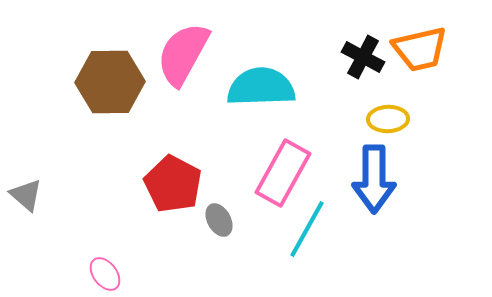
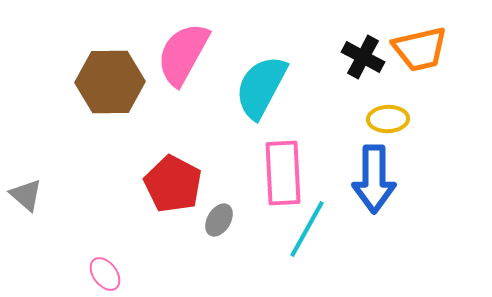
cyan semicircle: rotated 60 degrees counterclockwise
pink rectangle: rotated 32 degrees counterclockwise
gray ellipse: rotated 60 degrees clockwise
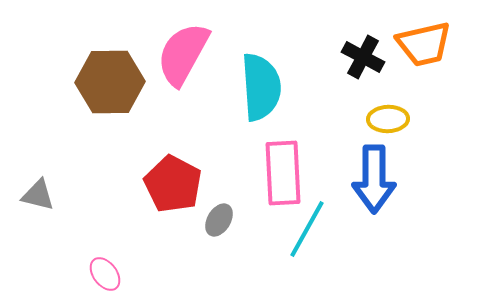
orange trapezoid: moved 4 px right, 5 px up
cyan semicircle: rotated 148 degrees clockwise
gray triangle: moved 12 px right; rotated 27 degrees counterclockwise
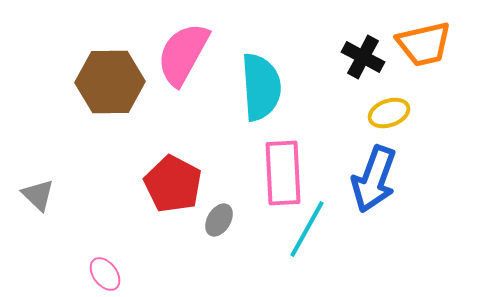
yellow ellipse: moved 1 px right, 6 px up; rotated 18 degrees counterclockwise
blue arrow: rotated 20 degrees clockwise
gray triangle: rotated 30 degrees clockwise
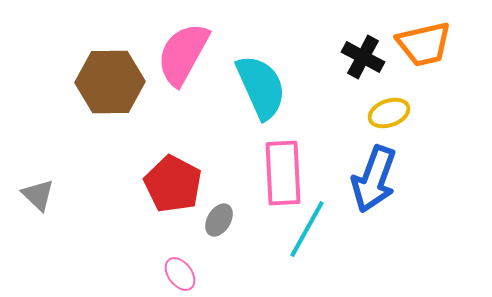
cyan semicircle: rotated 20 degrees counterclockwise
pink ellipse: moved 75 px right
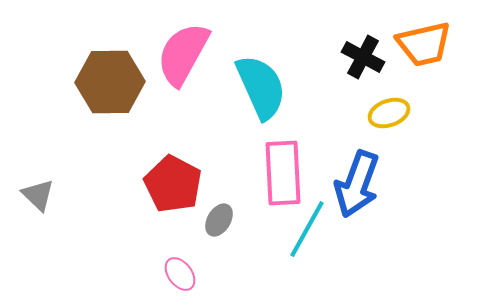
blue arrow: moved 17 px left, 5 px down
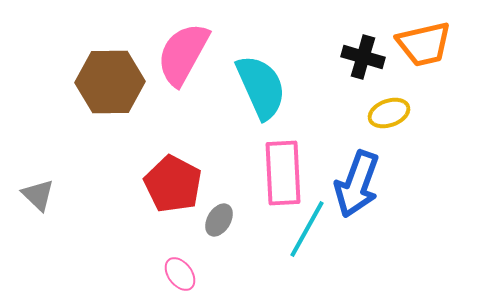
black cross: rotated 12 degrees counterclockwise
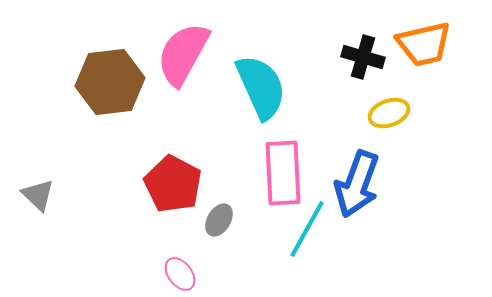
brown hexagon: rotated 6 degrees counterclockwise
